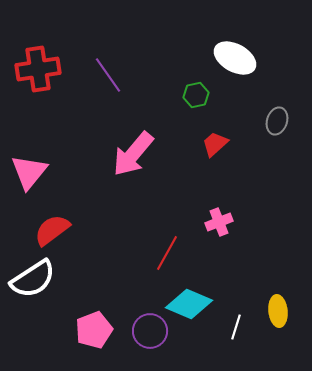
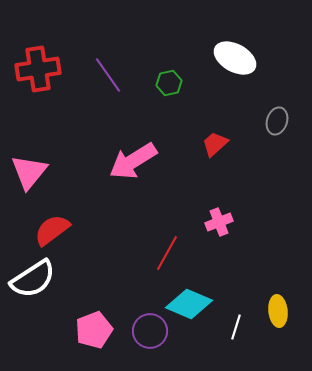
green hexagon: moved 27 px left, 12 px up
pink arrow: moved 7 px down; rotated 18 degrees clockwise
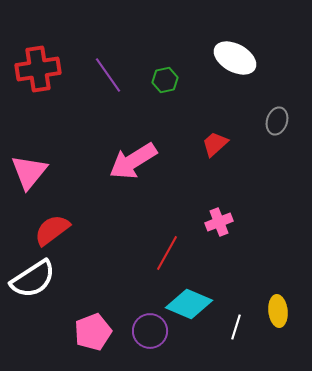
green hexagon: moved 4 px left, 3 px up
pink pentagon: moved 1 px left, 2 px down
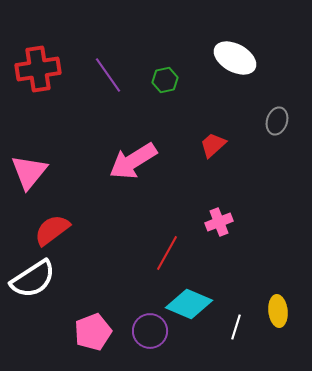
red trapezoid: moved 2 px left, 1 px down
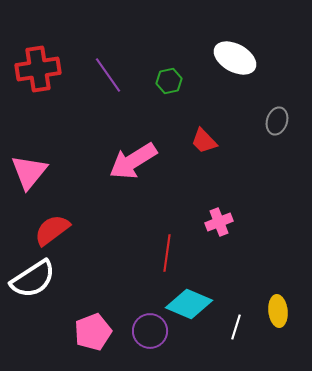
green hexagon: moved 4 px right, 1 px down
red trapezoid: moved 9 px left, 4 px up; rotated 92 degrees counterclockwise
red line: rotated 21 degrees counterclockwise
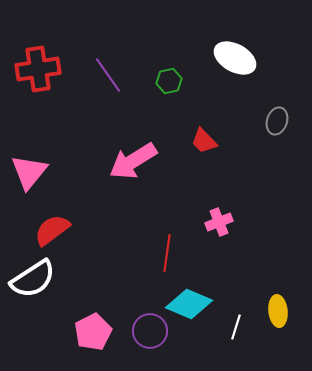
pink pentagon: rotated 6 degrees counterclockwise
